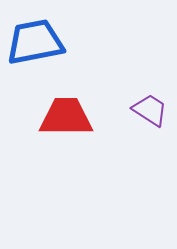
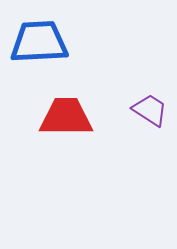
blue trapezoid: moved 4 px right; rotated 8 degrees clockwise
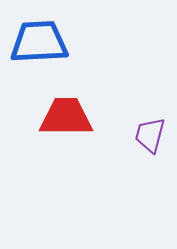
purple trapezoid: moved 25 px down; rotated 108 degrees counterclockwise
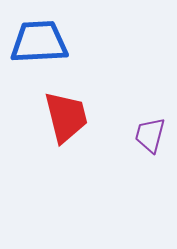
red trapezoid: rotated 76 degrees clockwise
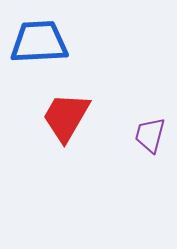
red trapezoid: rotated 136 degrees counterclockwise
